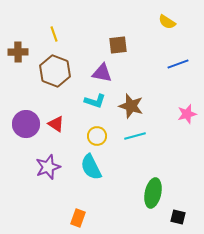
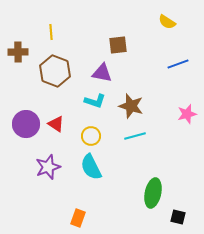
yellow line: moved 3 px left, 2 px up; rotated 14 degrees clockwise
yellow circle: moved 6 px left
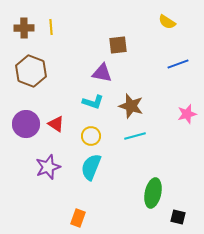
yellow line: moved 5 px up
brown cross: moved 6 px right, 24 px up
brown hexagon: moved 24 px left
cyan L-shape: moved 2 px left, 1 px down
cyan semicircle: rotated 48 degrees clockwise
